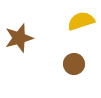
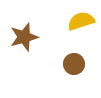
brown star: moved 5 px right, 1 px up
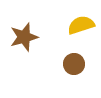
yellow semicircle: moved 4 px down
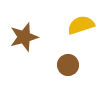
brown circle: moved 6 px left, 1 px down
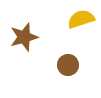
yellow semicircle: moved 6 px up
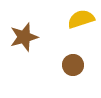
brown circle: moved 5 px right
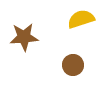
brown star: rotated 12 degrees clockwise
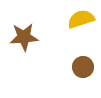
brown circle: moved 10 px right, 2 px down
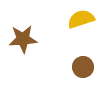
brown star: moved 1 px left, 2 px down
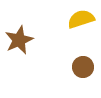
brown star: moved 4 px left, 1 px down; rotated 20 degrees counterclockwise
